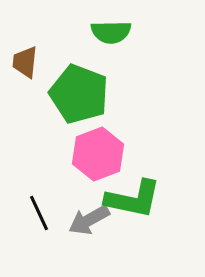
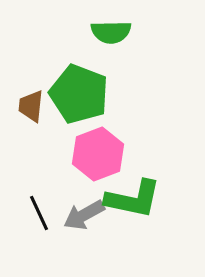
brown trapezoid: moved 6 px right, 44 px down
gray arrow: moved 5 px left, 5 px up
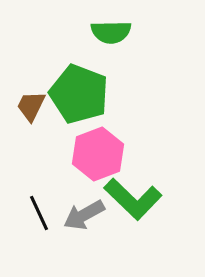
brown trapezoid: rotated 20 degrees clockwise
green L-shape: rotated 32 degrees clockwise
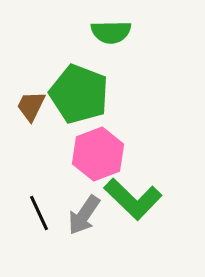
gray arrow: rotated 27 degrees counterclockwise
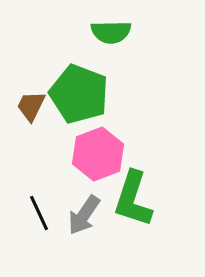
green L-shape: rotated 64 degrees clockwise
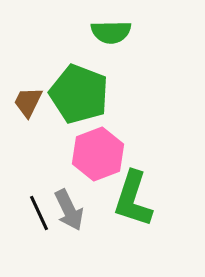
brown trapezoid: moved 3 px left, 4 px up
gray arrow: moved 15 px left, 5 px up; rotated 60 degrees counterclockwise
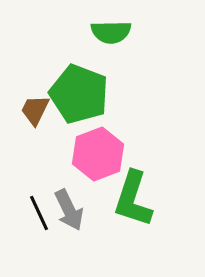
brown trapezoid: moved 7 px right, 8 px down
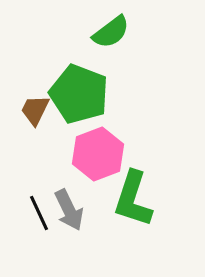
green semicircle: rotated 36 degrees counterclockwise
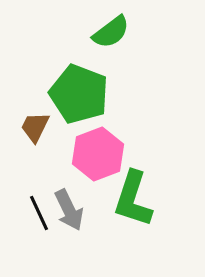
brown trapezoid: moved 17 px down
